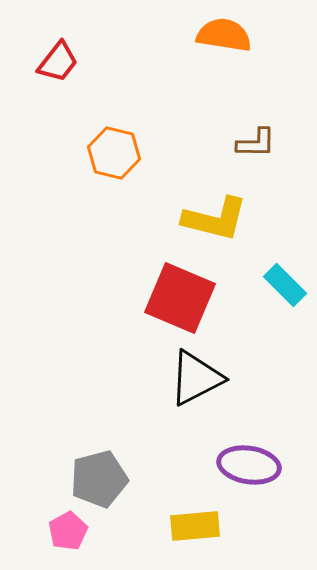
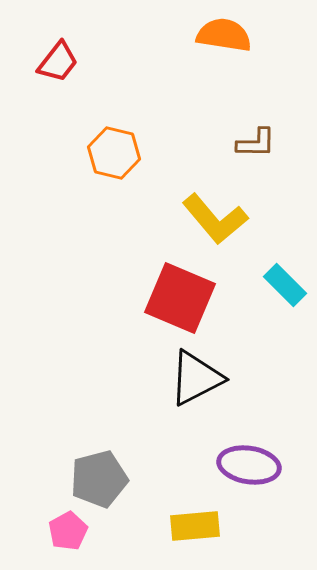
yellow L-shape: rotated 36 degrees clockwise
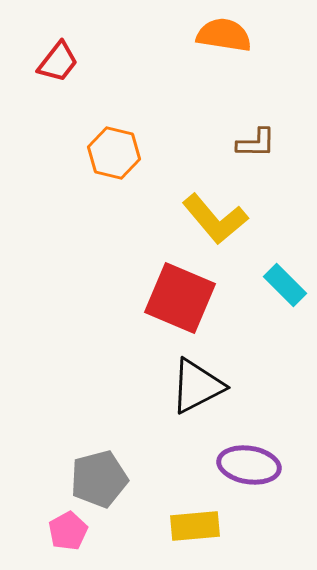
black triangle: moved 1 px right, 8 px down
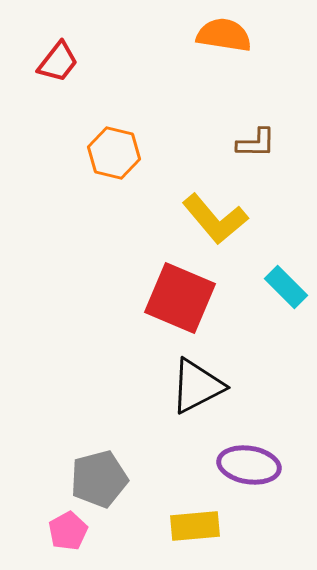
cyan rectangle: moved 1 px right, 2 px down
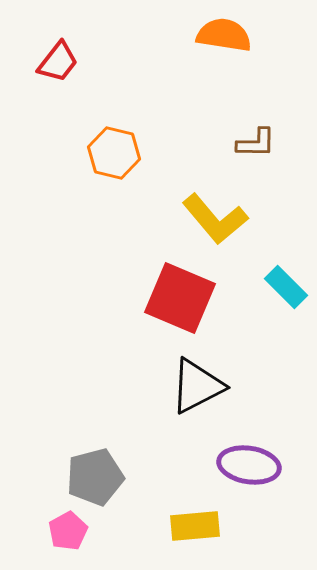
gray pentagon: moved 4 px left, 2 px up
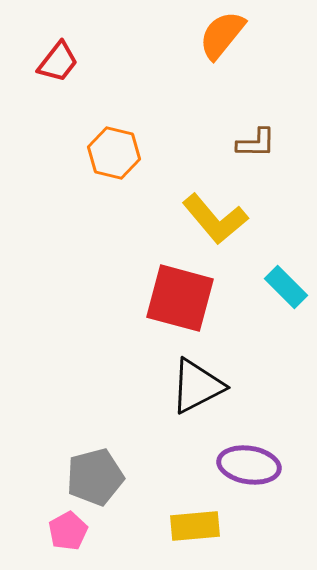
orange semicircle: moved 2 px left; rotated 60 degrees counterclockwise
red square: rotated 8 degrees counterclockwise
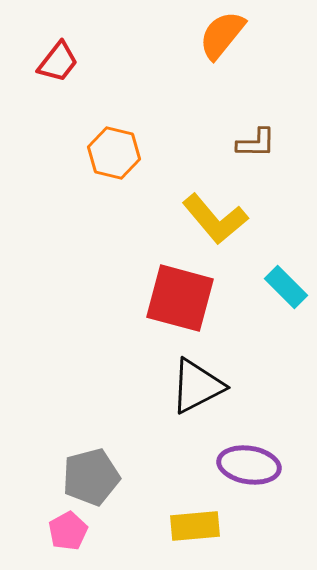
gray pentagon: moved 4 px left
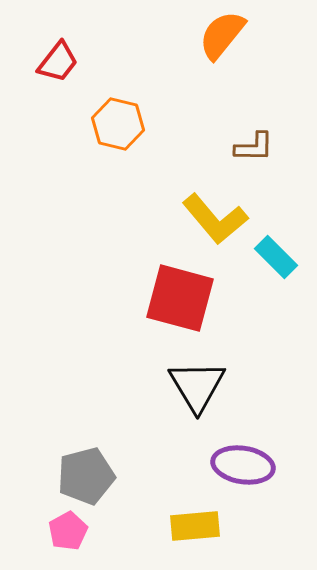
brown L-shape: moved 2 px left, 4 px down
orange hexagon: moved 4 px right, 29 px up
cyan rectangle: moved 10 px left, 30 px up
black triangle: rotated 34 degrees counterclockwise
purple ellipse: moved 6 px left
gray pentagon: moved 5 px left, 1 px up
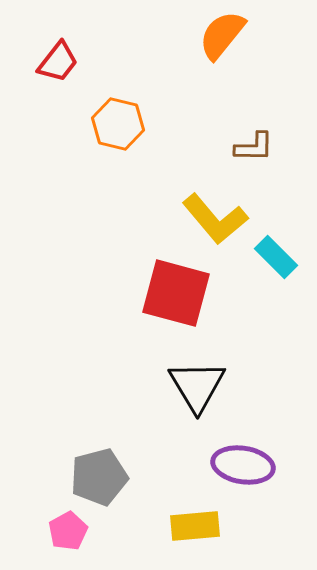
red square: moved 4 px left, 5 px up
gray pentagon: moved 13 px right, 1 px down
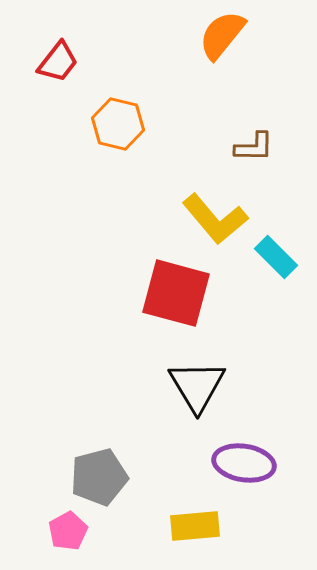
purple ellipse: moved 1 px right, 2 px up
